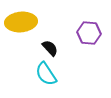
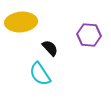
purple hexagon: moved 2 px down
cyan semicircle: moved 6 px left
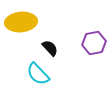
purple hexagon: moved 5 px right, 8 px down; rotated 15 degrees counterclockwise
cyan semicircle: moved 2 px left; rotated 10 degrees counterclockwise
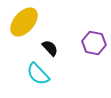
yellow ellipse: moved 3 px right; rotated 44 degrees counterclockwise
purple hexagon: rotated 20 degrees clockwise
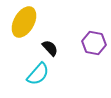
yellow ellipse: rotated 12 degrees counterclockwise
cyan semicircle: rotated 95 degrees counterclockwise
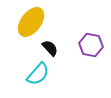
yellow ellipse: moved 7 px right; rotated 8 degrees clockwise
purple hexagon: moved 3 px left, 2 px down
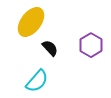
purple hexagon: rotated 20 degrees clockwise
cyan semicircle: moved 1 px left, 7 px down
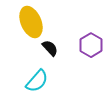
yellow ellipse: rotated 60 degrees counterclockwise
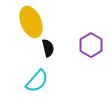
black semicircle: moved 2 px left; rotated 30 degrees clockwise
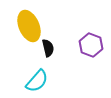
yellow ellipse: moved 2 px left, 4 px down
purple hexagon: rotated 10 degrees counterclockwise
